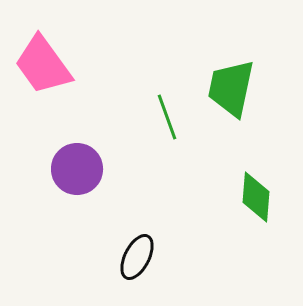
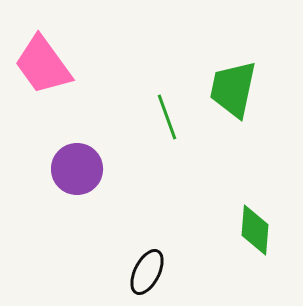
green trapezoid: moved 2 px right, 1 px down
green diamond: moved 1 px left, 33 px down
black ellipse: moved 10 px right, 15 px down
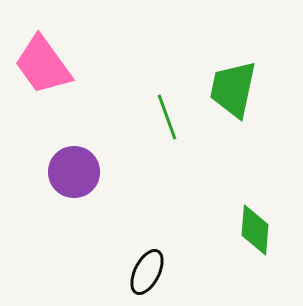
purple circle: moved 3 px left, 3 px down
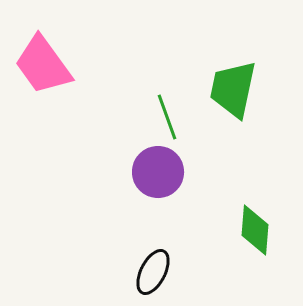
purple circle: moved 84 px right
black ellipse: moved 6 px right
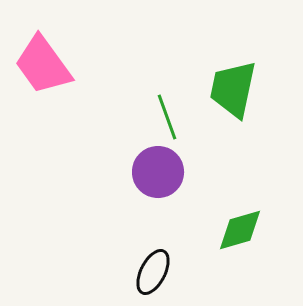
green diamond: moved 15 px left; rotated 69 degrees clockwise
